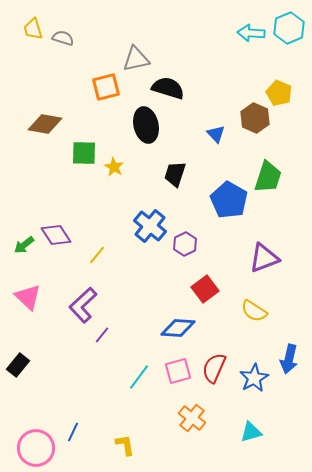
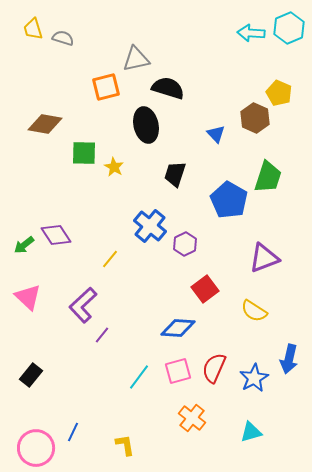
yellow line: moved 13 px right, 4 px down
black rectangle: moved 13 px right, 10 px down
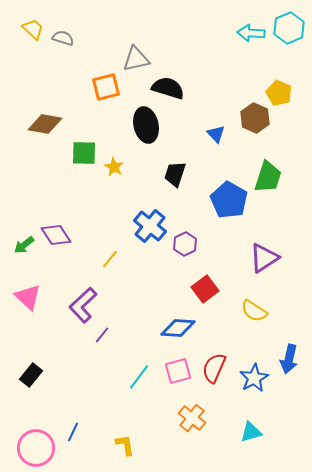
yellow trapezoid: rotated 150 degrees clockwise
purple triangle: rotated 12 degrees counterclockwise
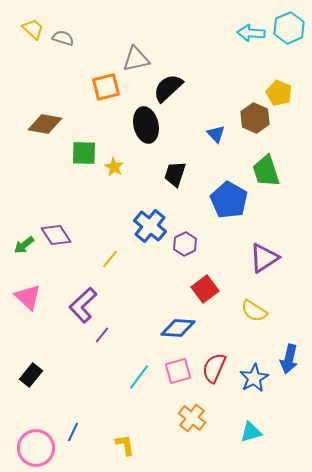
black semicircle: rotated 60 degrees counterclockwise
green trapezoid: moved 2 px left, 6 px up; rotated 144 degrees clockwise
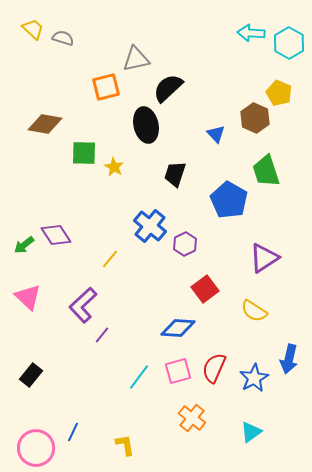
cyan hexagon: moved 15 px down; rotated 8 degrees counterclockwise
cyan triangle: rotated 20 degrees counterclockwise
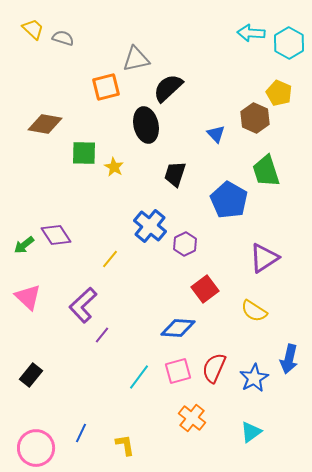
blue line: moved 8 px right, 1 px down
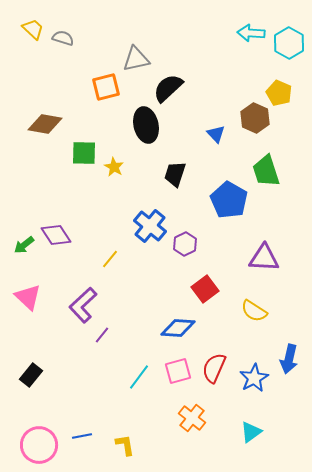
purple triangle: rotated 36 degrees clockwise
blue line: moved 1 px right, 3 px down; rotated 54 degrees clockwise
pink circle: moved 3 px right, 3 px up
